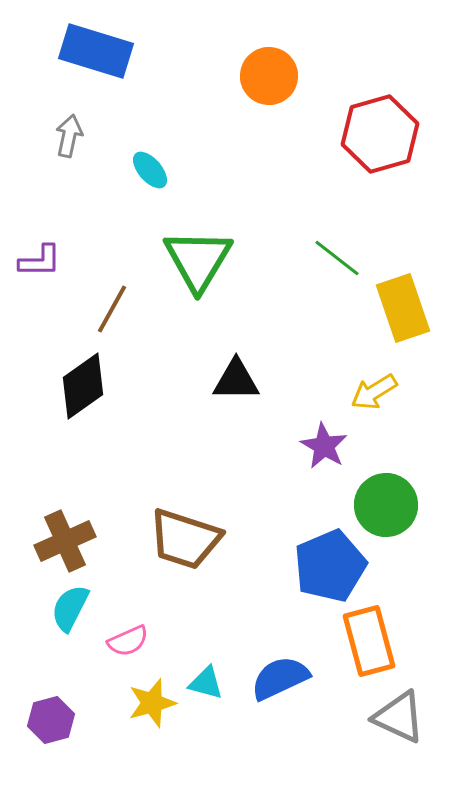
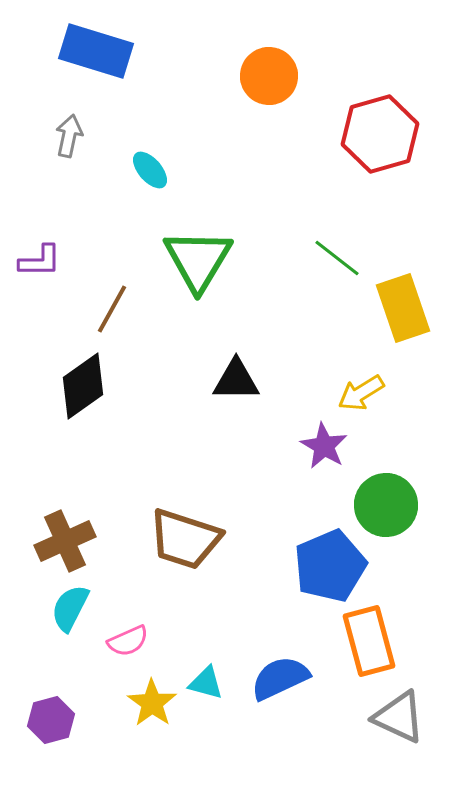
yellow arrow: moved 13 px left, 1 px down
yellow star: rotated 21 degrees counterclockwise
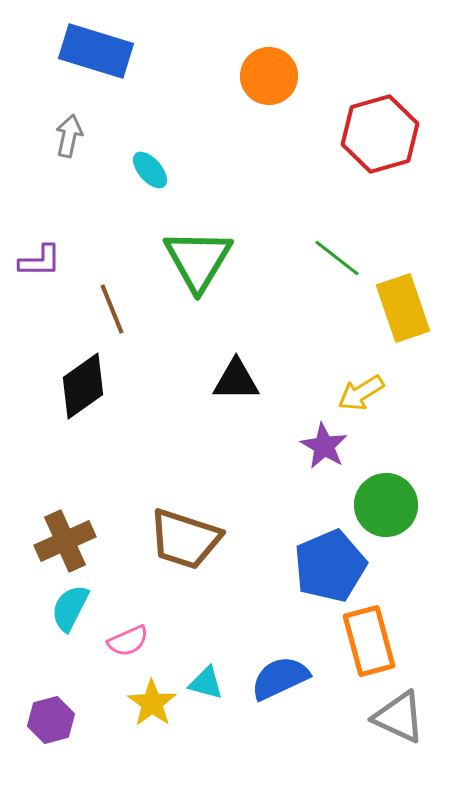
brown line: rotated 51 degrees counterclockwise
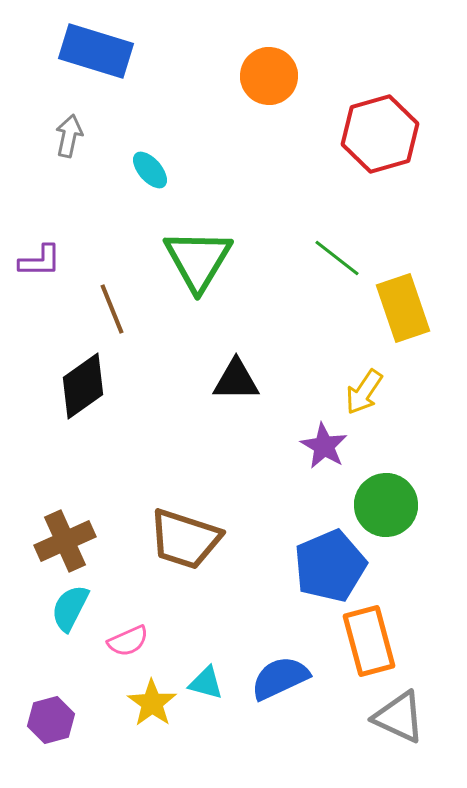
yellow arrow: moved 3 px right, 1 px up; rotated 24 degrees counterclockwise
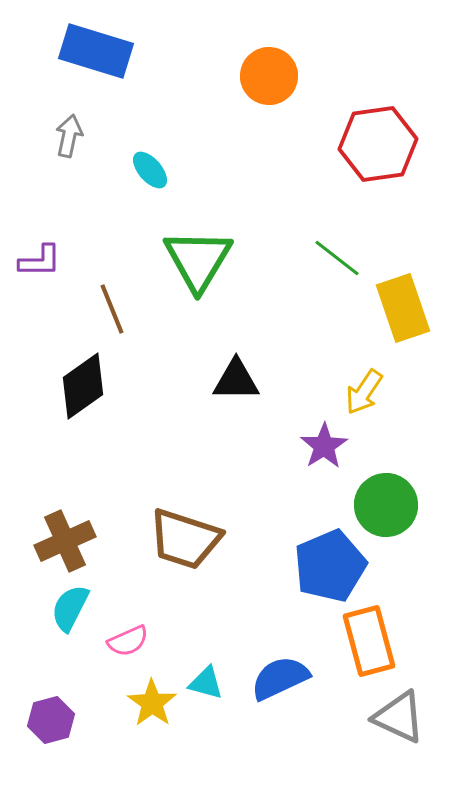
red hexagon: moved 2 px left, 10 px down; rotated 8 degrees clockwise
purple star: rotated 9 degrees clockwise
